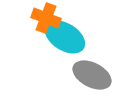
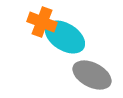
orange cross: moved 4 px left, 4 px down
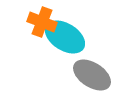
gray ellipse: rotated 6 degrees clockwise
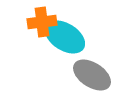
orange cross: rotated 28 degrees counterclockwise
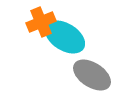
orange cross: moved 1 px left; rotated 16 degrees counterclockwise
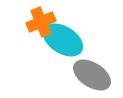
cyan ellipse: moved 2 px left, 3 px down
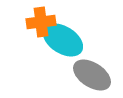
orange cross: rotated 16 degrees clockwise
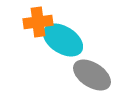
orange cross: moved 3 px left
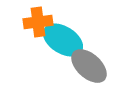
gray ellipse: moved 3 px left, 9 px up; rotated 9 degrees clockwise
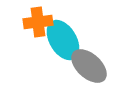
cyan ellipse: rotated 27 degrees clockwise
